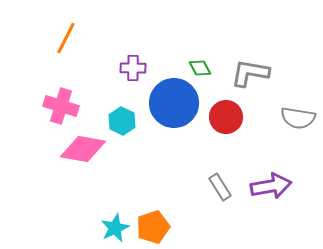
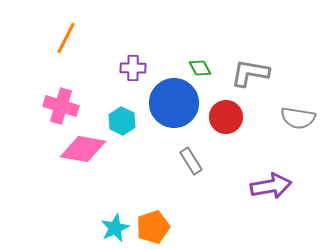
gray rectangle: moved 29 px left, 26 px up
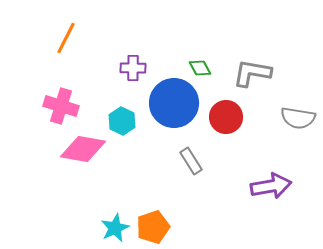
gray L-shape: moved 2 px right
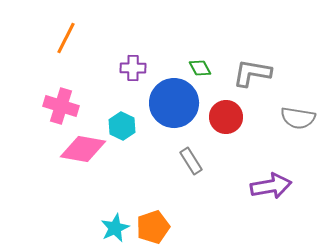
cyan hexagon: moved 5 px down
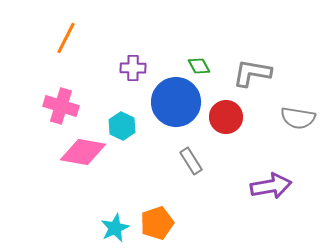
green diamond: moved 1 px left, 2 px up
blue circle: moved 2 px right, 1 px up
pink diamond: moved 3 px down
orange pentagon: moved 4 px right, 4 px up
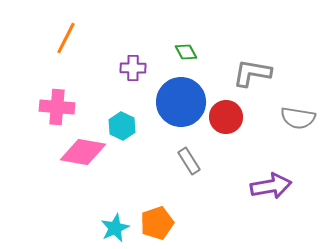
green diamond: moved 13 px left, 14 px up
blue circle: moved 5 px right
pink cross: moved 4 px left, 1 px down; rotated 12 degrees counterclockwise
gray rectangle: moved 2 px left
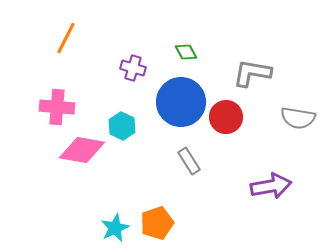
purple cross: rotated 15 degrees clockwise
pink diamond: moved 1 px left, 2 px up
